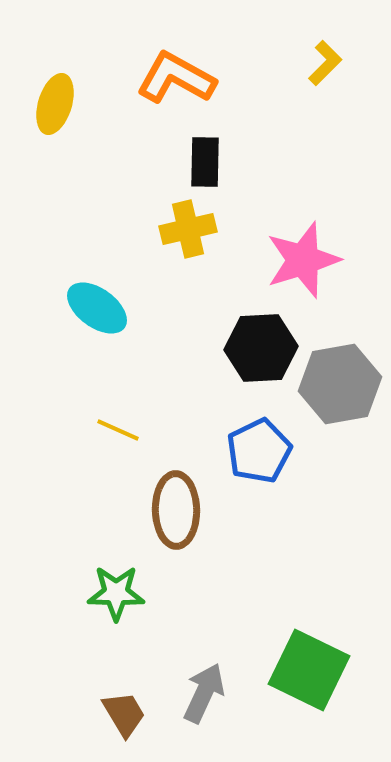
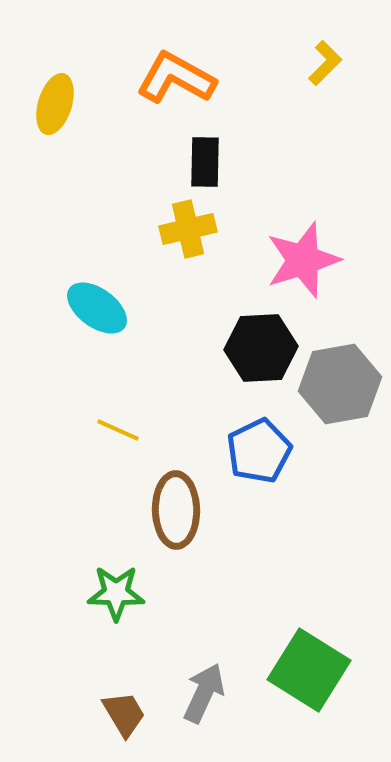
green square: rotated 6 degrees clockwise
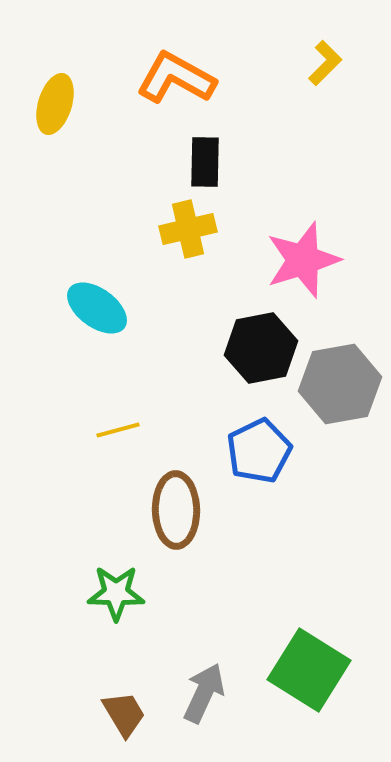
black hexagon: rotated 8 degrees counterclockwise
yellow line: rotated 39 degrees counterclockwise
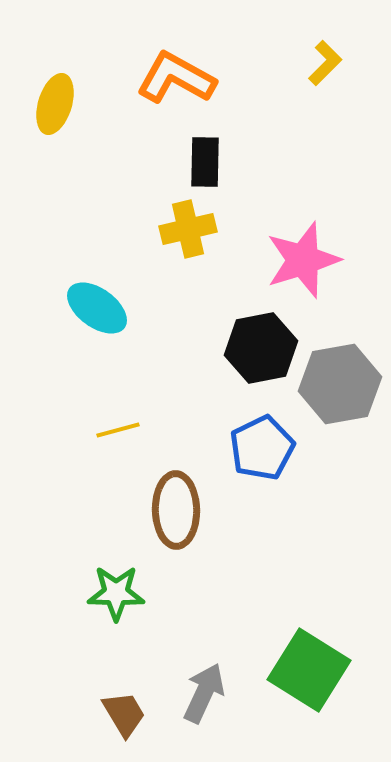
blue pentagon: moved 3 px right, 3 px up
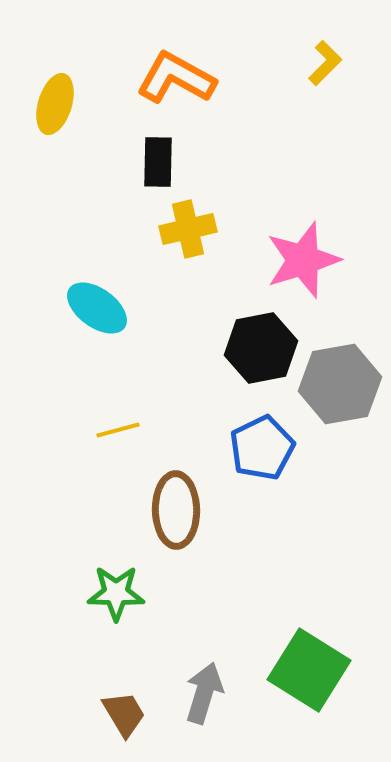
black rectangle: moved 47 px left
gray arrow: rotated 8 degrees counterclockwise
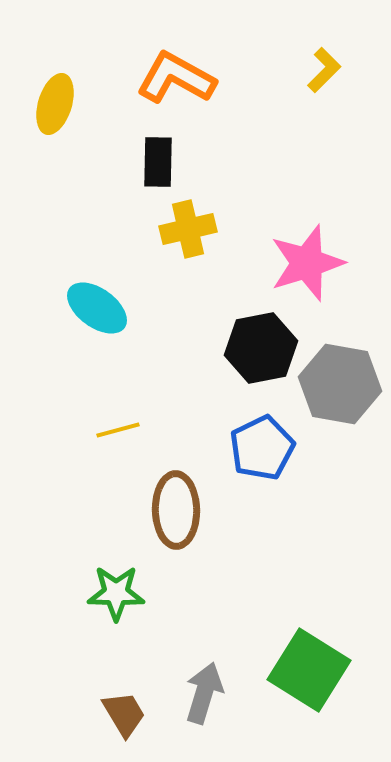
yellow L-shape: moved 1 px left, 7 px down
pink star: moved 4 px right, 3 px down
gray hexagon: rotated 20 degrees clockwise
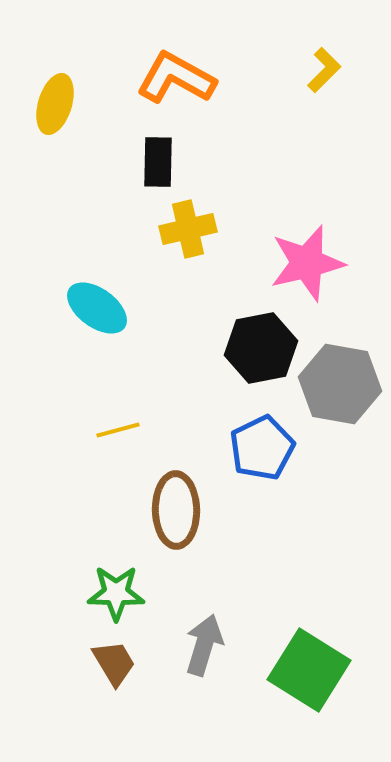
pink star: rotated 4 degrees clockwise
gray arrow: moved 48 px up
brown trapezoid: moved 10 px left, 51 px up
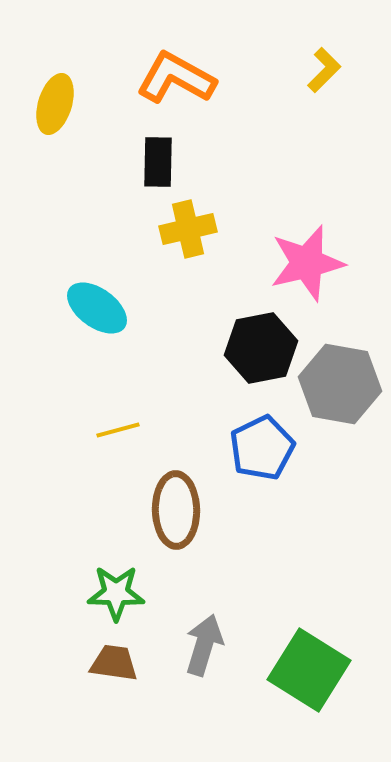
brown trapezoid: rotated 51 degrees counterclockwise
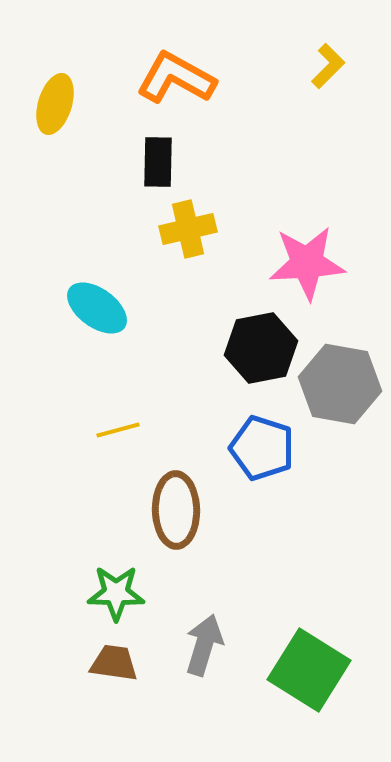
yellow L-shape: moved 4 px right, 4 px up
pink star: rotated 10 degrees clockwise
blue pentagon: rotated 28 degrees counterclockwise
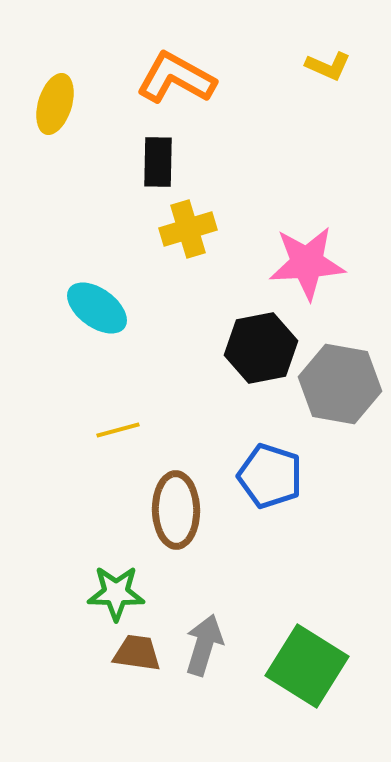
yellow L-shape: rotated 69 degrees clockwise
yellow cross: rotated 4 degrees counterclockwise
blue pentagon: moved 8 px right, 28 px down
brown trapezoid: moved 23 px right, 10 px up
green square: moved 2 px left, 4 px up
